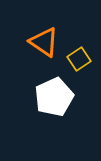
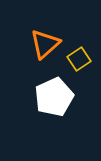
orange triangle: moved 1 px right, 2 px down; rotated 44 degrees clockwise
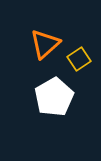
white pentagon: rotated 6 degrees counterclockwise
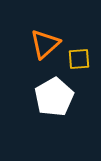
yellow square: rotated 30 degrees clockwise
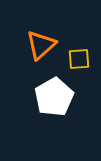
orange triangle: moved 4 px left, 1 px down
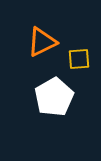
orange triangle: moved 1 px right, 3 px up; rotated 16 degrees clockwise
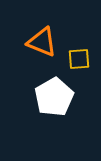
orange triangle: rotated 48 degrees clockwise
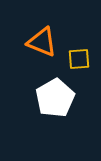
white pentagon: moved 1 px right, 1 px down
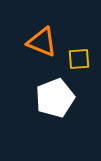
white pentagon: rotated 9 degrees clockwise
